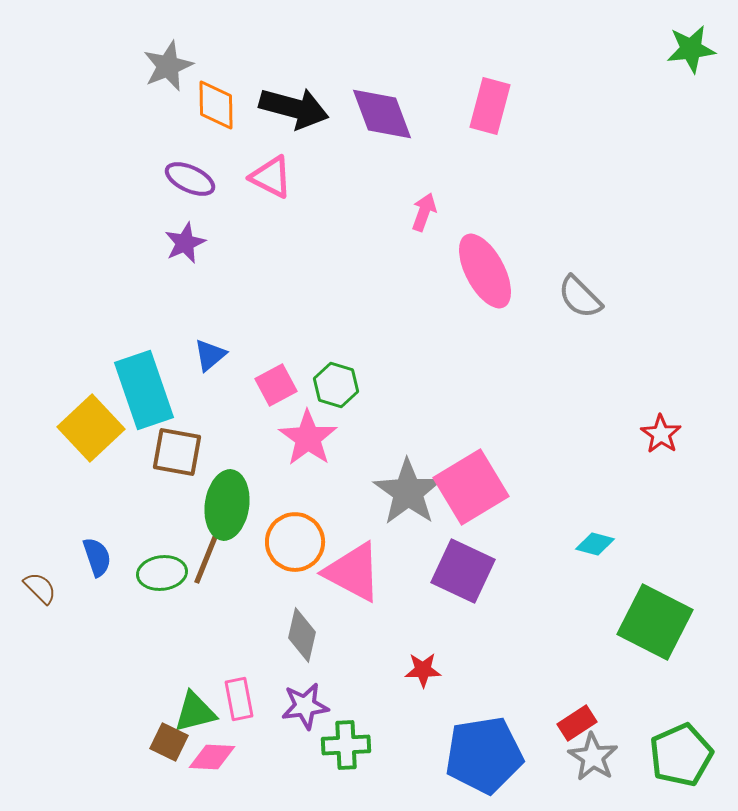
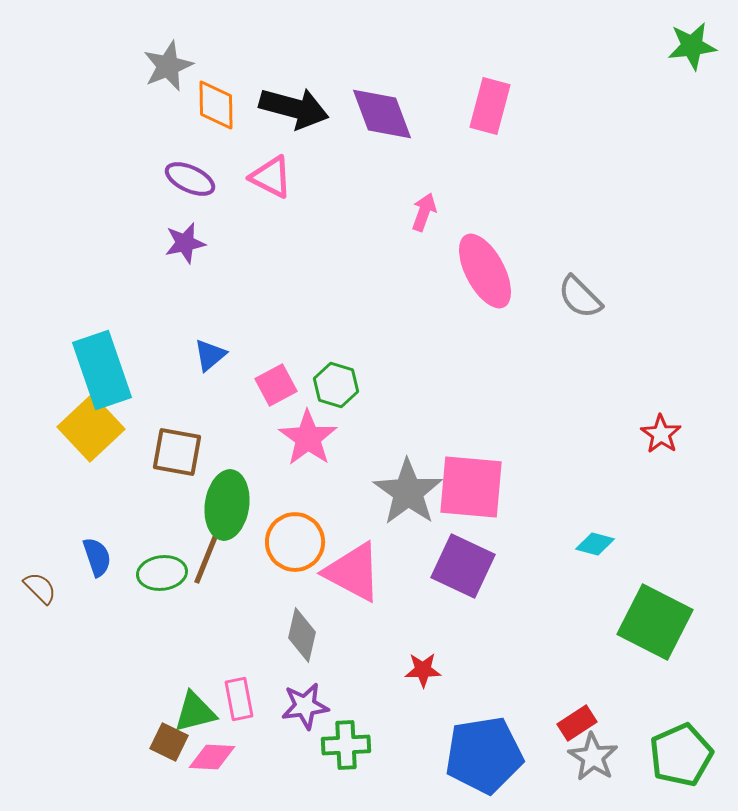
green star at (691, 49): moved 1 px right, 3 px up
purple star at (185, 243): rotated 12 degrees clockwise
cyan rectangle at (144, 390): moved 42 px left, 20 px up
pink square at (471, 487): rotated 36 degrees clockwise
purple square at (463, 571): moved 5 px up
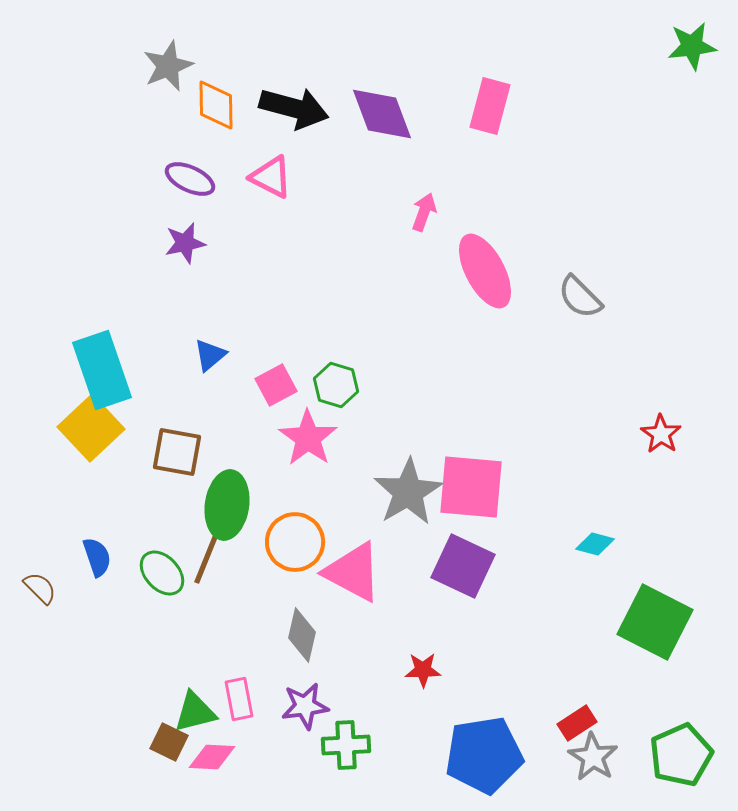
gray star at (408, 492): rotated 6 degrees clockwise
green ellipse at (162, 573): rotated 54 degrees clockwise
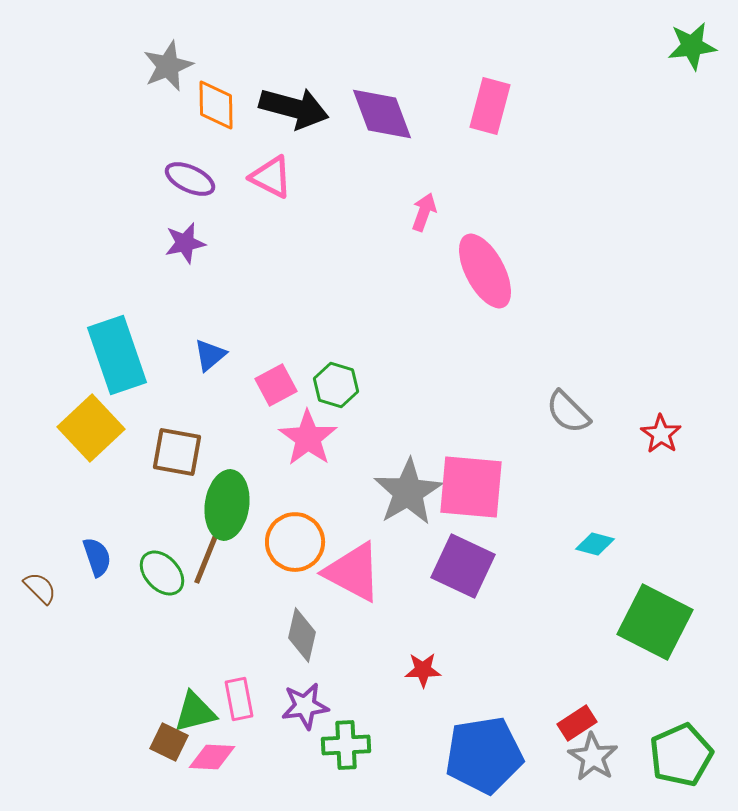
gray semicircle at (580, 297): moved 12 px left, 115 px down
cyan rectangle at (102, 370): moved 15 px right, 15 px up
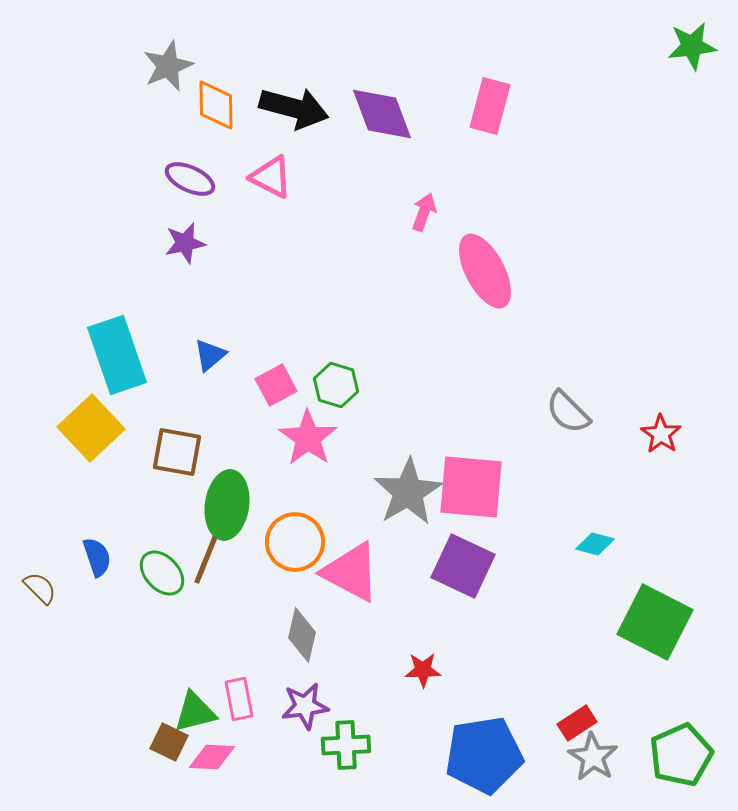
pink triangle at (353, 572): moved 2 px left
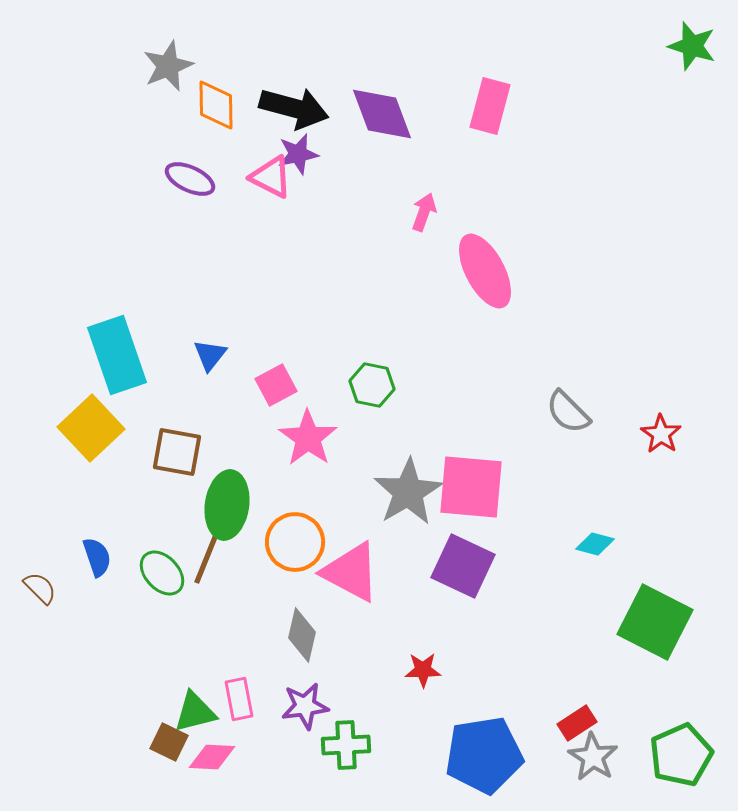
green star at (692, 46): rotated 24 degrees clockwise
purple star at (185, 243): moved 113 px right, 89 px up
blue triangle at (210, 355): rotated 12 degrees counterclockwise
green hexagon at (336, 385): moved 36 px right; rotated 6 degrees counterclockwise
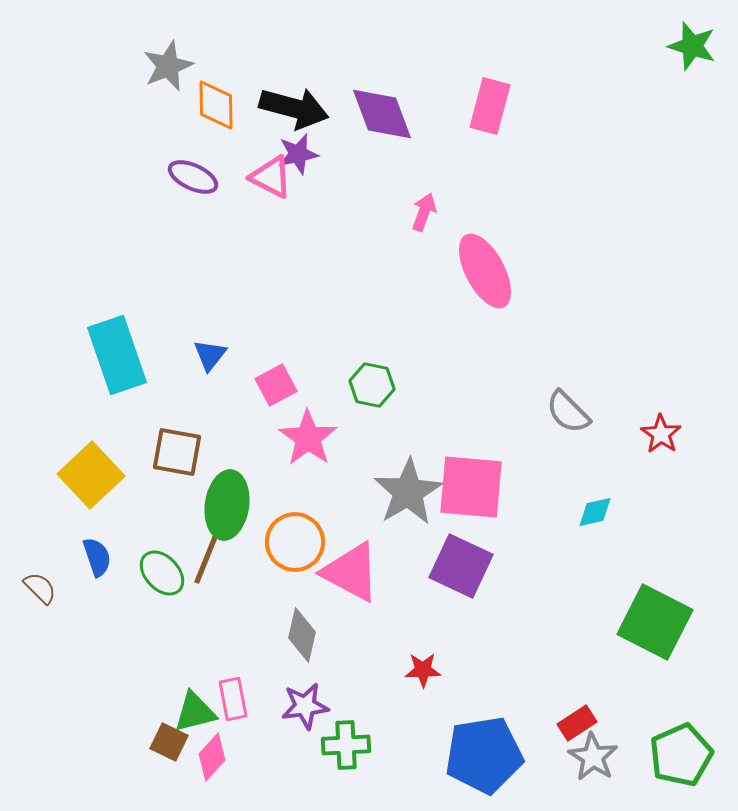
purple ellipse at (190, 179): moved 3 px right, 2 px up
yellow square at (91, 428): moved 47 px down
cyan diamond at (595, 544): moved 32 px up; rotated 27 degrees counterclockwise
purple square at (463, 566): moved 2 px left
pink rectangle at (239, 699): moved 6 px left
pink diamond at (212, 757): rotated 51 degrees counterclockwise
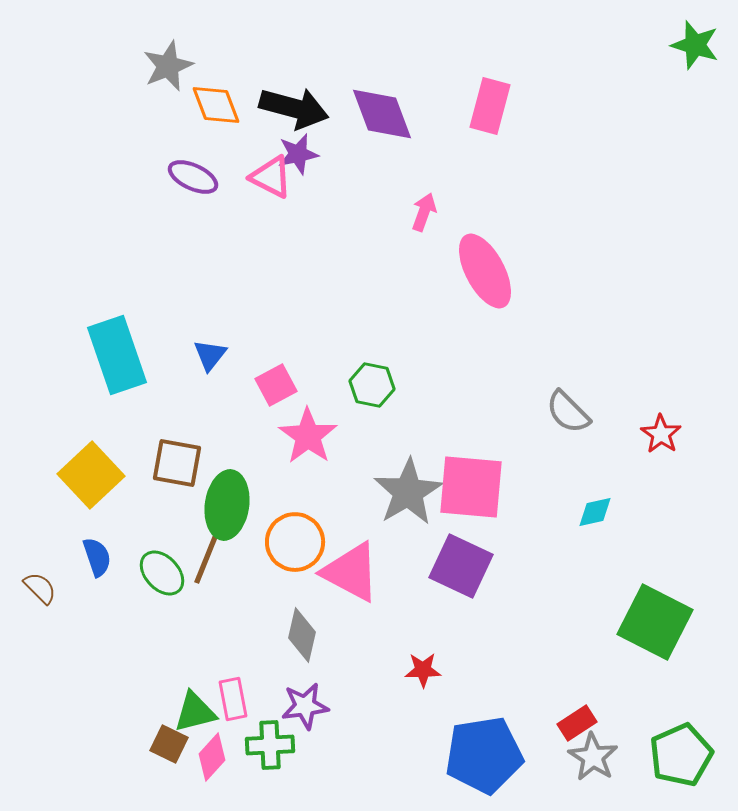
green star at (692, 46): moved 3 px right, 1 px up
orange diamond at (216, 105): rotated 20 degrees counterclockwise
pink star at (308, 438): moved 2 px up
brown square at (177, 452): moved 11 px down
brown square at (169, 742): moved 2 px down
green cross at (346, 745): moved 76 px left
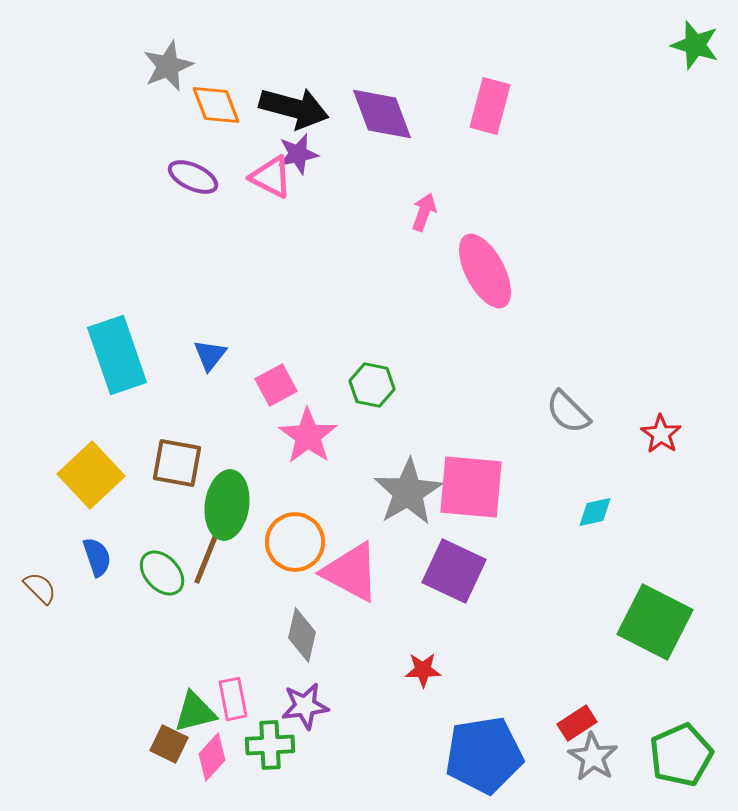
purple square at (461, 566): moved 7 px left, 5 px down
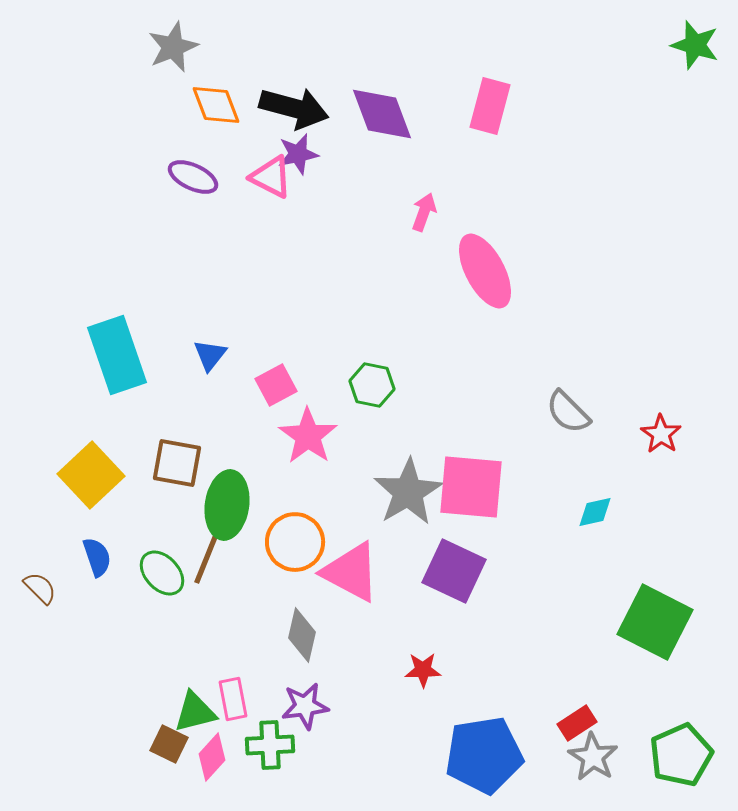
gray star at (168, 66): moved 5 px right, 19 px up
